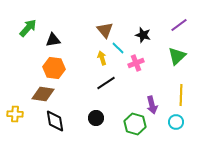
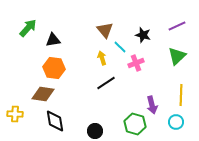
purple line: moved 2 px left, 1 px down; rotated 12 degrees clockwise
cyan line: moved 2 px right, 1 px up
black circle: moved 1 px left, 13 px down
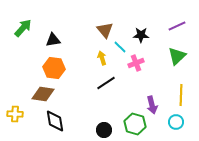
green arrow: moved 5 px left
black star: moved 2 px left; rotated 14 degrees counterclockwise
black circle: moved 9 px right, 1 px up
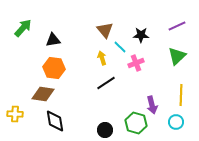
green hexagon: moved 1 px right, 1 px up
black circle: moved 1 px right
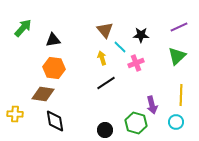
purple line: moved 2 px right, 1 px down
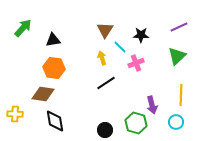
brown triangle: rotated 12 degrees clockwise
